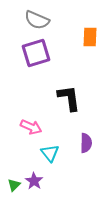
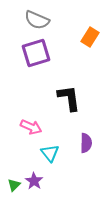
orange rectangle: rotated 30 degrees clockwise
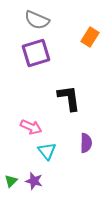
cyan triangle: moved 3 px left, 2 px up
purple star: rotated 18 degrees counterclockwise
green triangle: moved 3 px left, 4 px up
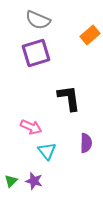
gray semicircle: moved 1 px right
orange rectangle: moved 2 px up; rotated 18 degrees clockwise
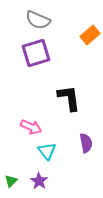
purple semicircle: rotated 12 degrees counterclockwise
purple star: moved 5 px right; rotated 18 degrees clockwise
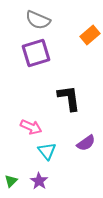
purple semicircle: rotated 66 degrees clockwise
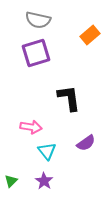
gray semicircle: rotated 10 degrees counterclockwise
pink arrow: rotated 15 degrees counterclockwise
purple star: moved 5 px right
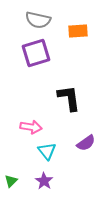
orange rectangle: moved 12 px left, 4 px up; rotated 36 degrees clockwise
